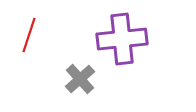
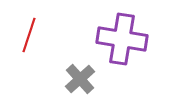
purple cross: rotated 15 degrees clockwise
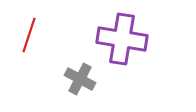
gray cross: rotated 20 degrees counterclockwise
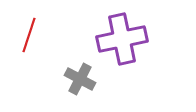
purple cross: rotated 21 degrees counterclockwise
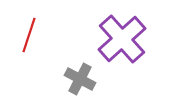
purple cross: rotated 30 degrees counterclockwise
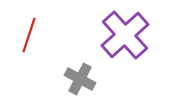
purple cross: moved 3 px right, 4 px up
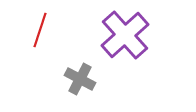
red line: moved 11 px right, 5 px up
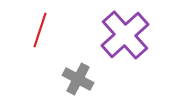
gray cross: moved 2 px left
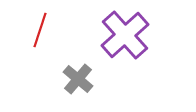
gray cross: rotated 12 degrees clockwise
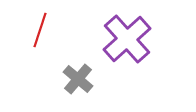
purple cross: moved 2 px right, 4 px down
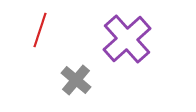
gray cross: moved 2 px left, 1 px down
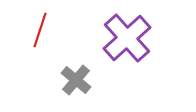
purple cross: moved 1 px up
